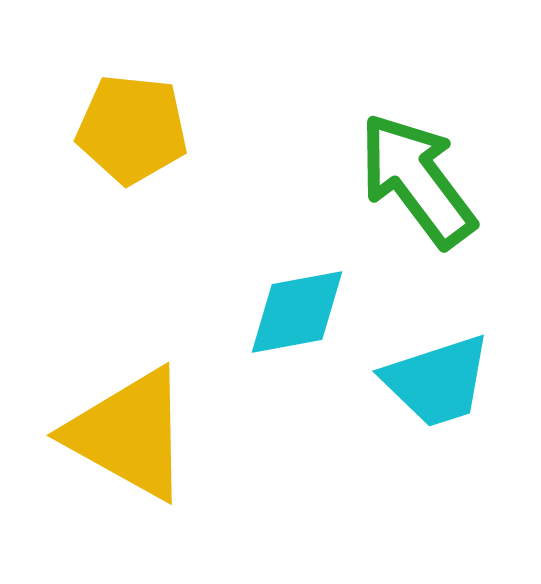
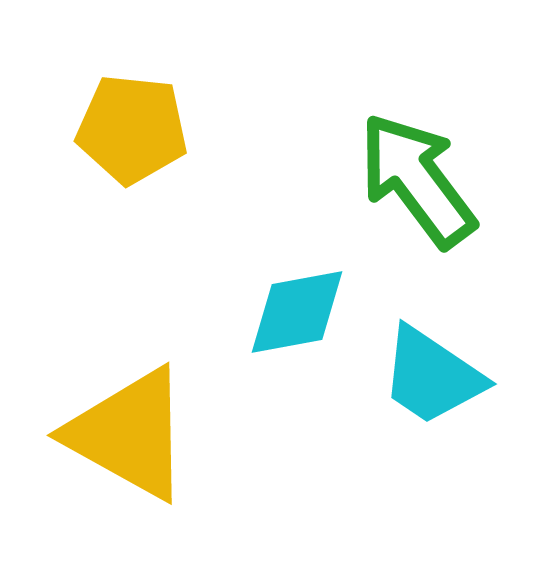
cyan trapezoid: moved 5 px left, 5 px up; rotated 52 degrees clockwise
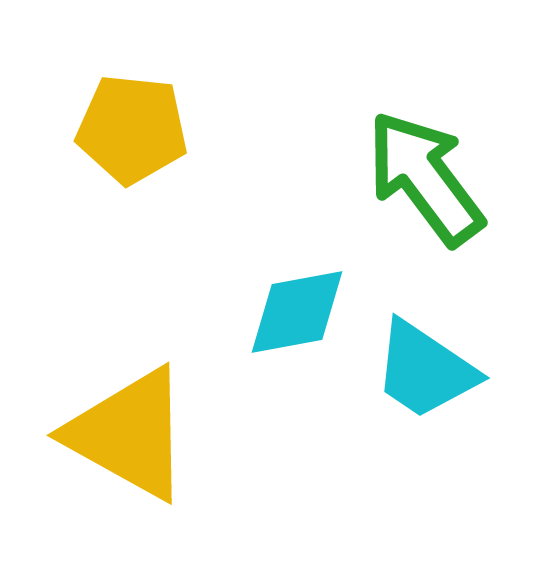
green arrow: moved 8 px right, 2 px up
cyan trapezoid: moved 7 px left, 6 px up
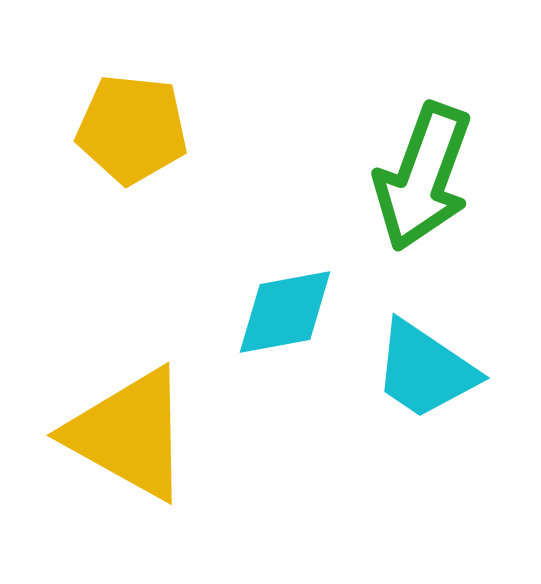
green arrow: moved 2 px left, 1 px up; rotated 123 degrees counterclockwise
cyan diamond: moved 12 px left
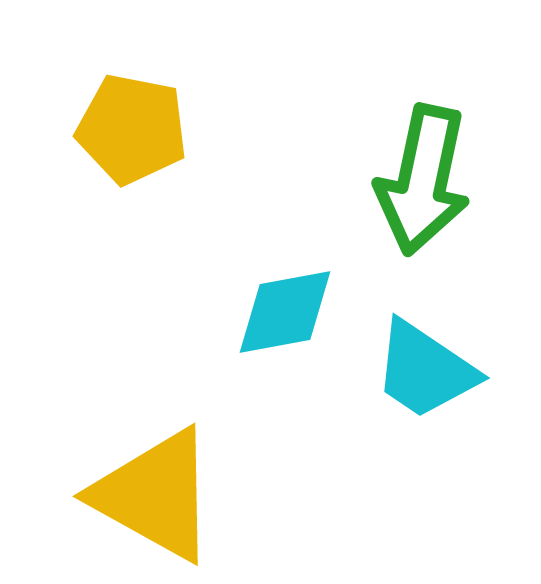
yellow pentagon: rotated 5 degrees clockwise
green arrow: moved 3 px down; rotated 8 degrees counterclockwise
yellow triangle: moved 26 px right, 61 px down
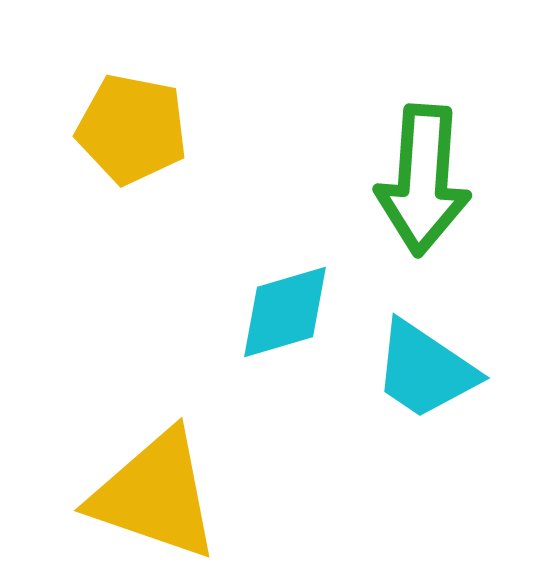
green arrow: rotated 8 degrees counterclockwise
cyan diamond: rotated 6 degrees counterclockwise
yellow triangle: rotated 10 degrees counterclockwise
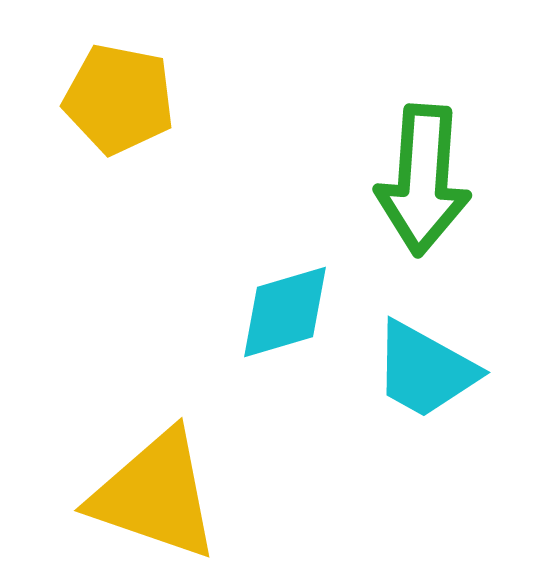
yellow pentagon: moved 13 px left, 30 px up
cyan trapezoid: rotated 5 degrees counterclockwise
